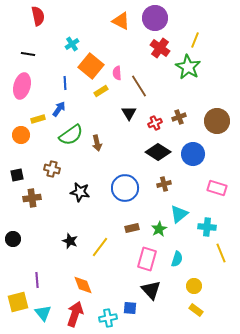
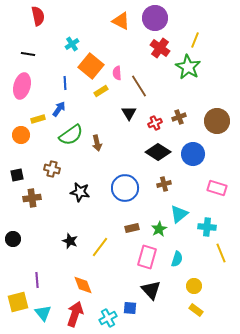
pink rectangle at (147, 259): moved 2 px up
cyan cross at (108, 318): rotated 18 degrees counterclockwise
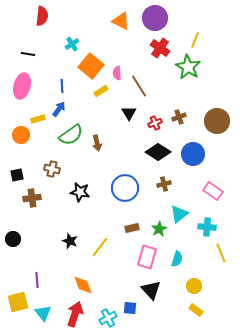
red semicircle at (38, 16): moved 4 px right; rotated 18 degrees clockwise
blue line at (65, 83): moved 3 px left, 3 px down
pink rectangle at (217, 188): moved 4 px left, 3 px down; rotated 18 degrees clockwise
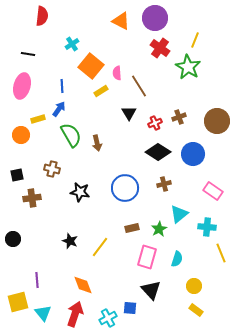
green semicircle at (71, 135): rotated 85 degrees counterclockwise
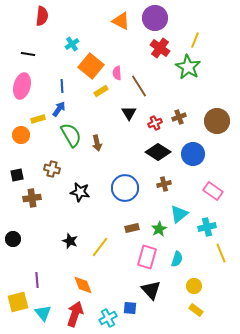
cyan cross at (207, 227): rotated 18 degrees counterclockwise
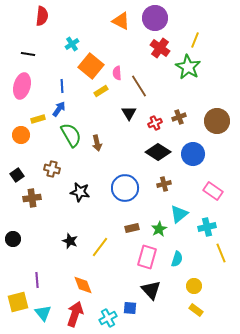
black square at (17, 175): rotated 24 degrees counterclockwise
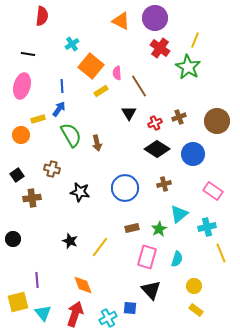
black diamond at (158, 152): moved 1 px left, 3 px up
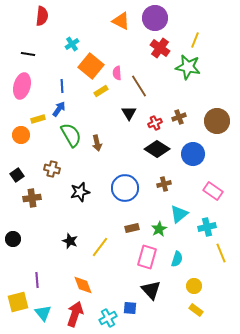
green star at (188, 67): rotated 20 degrees counterclockwise
black star at (80, 192): rotated 24 degrees counterclockwise
